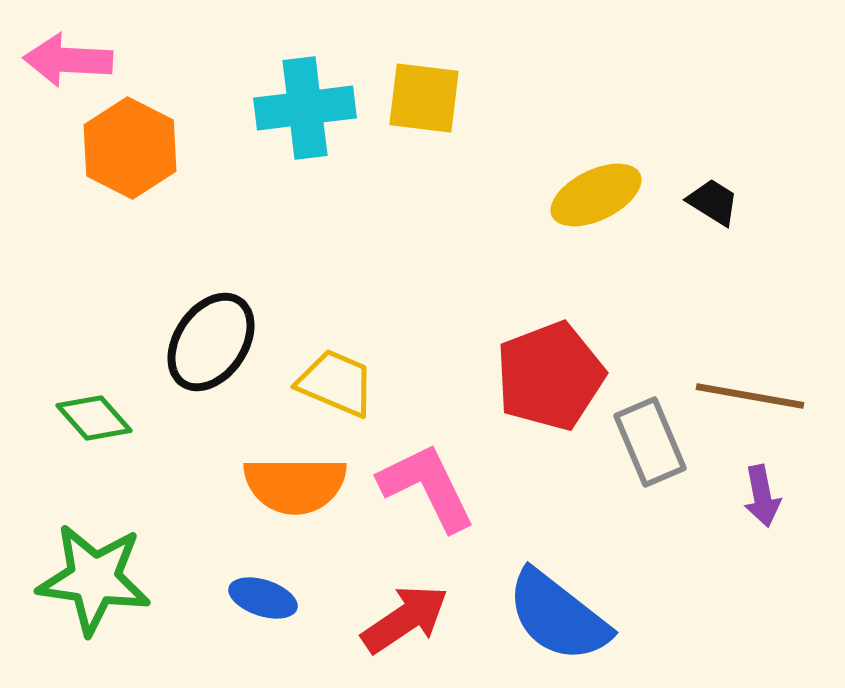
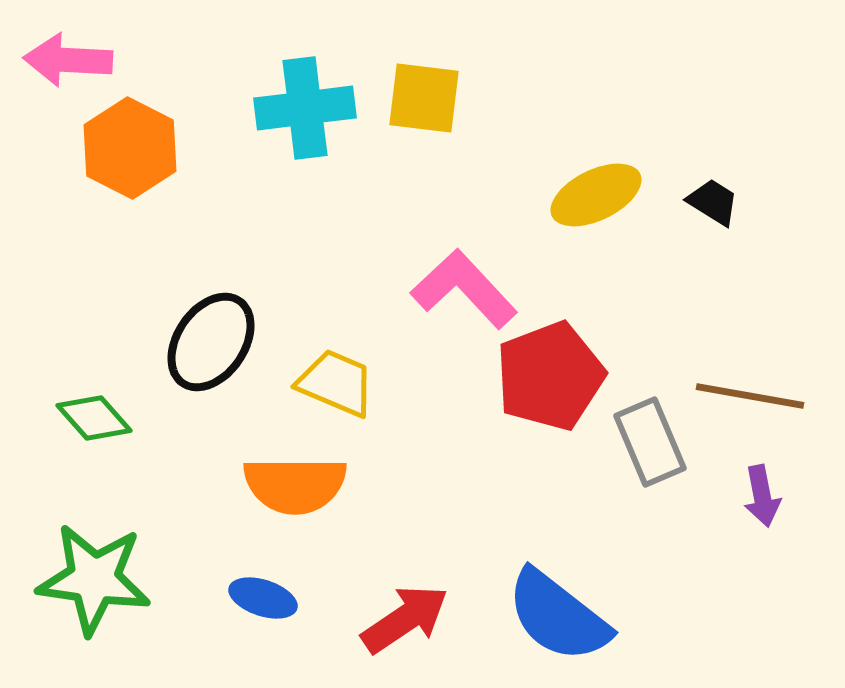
pink L-shape: moved 37 px right, 198 px up; rotated 17 degrees counterclockwise
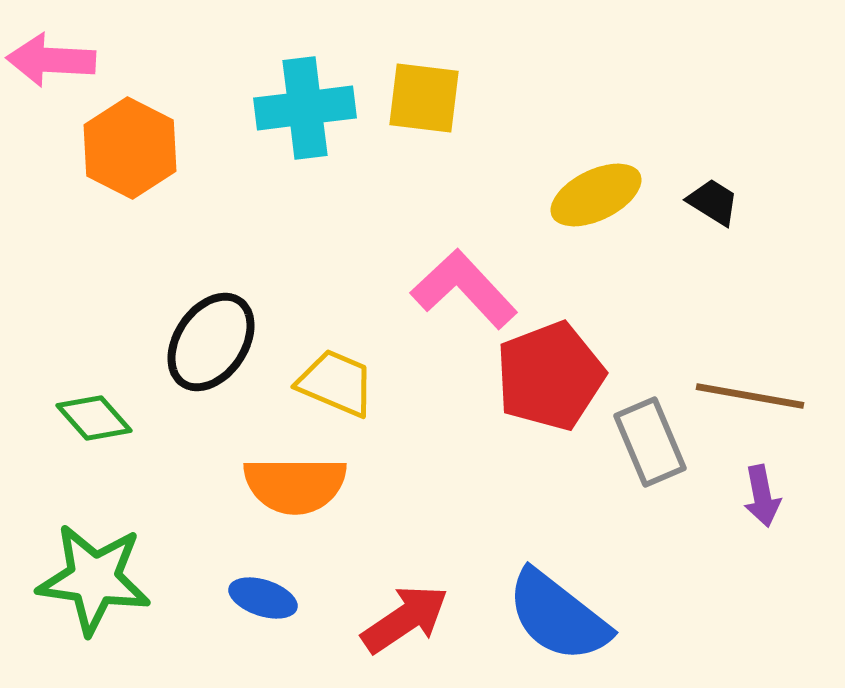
pink arrow: moved 17 px left
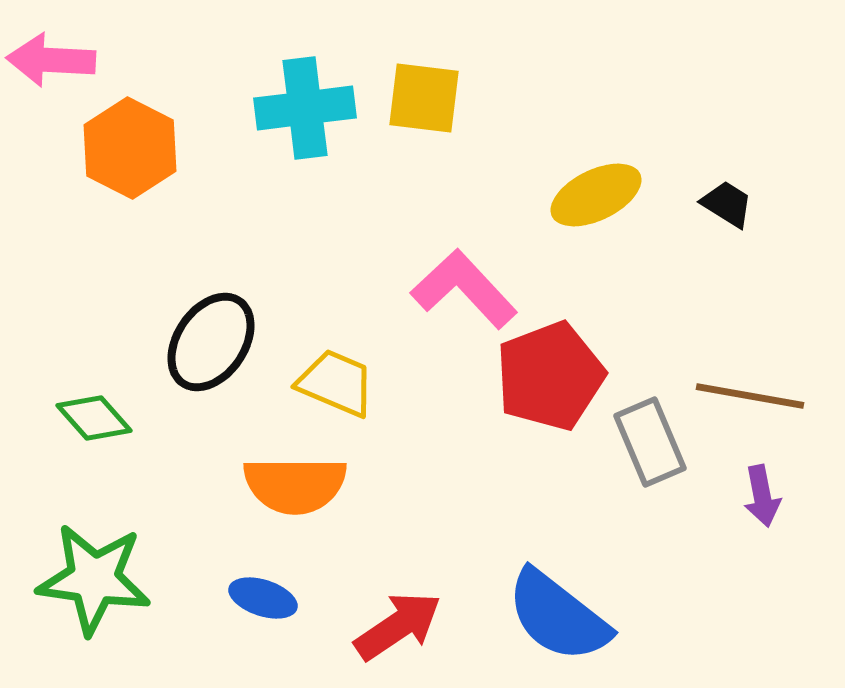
black trapezoid: moved 14 px right, 2 px down
red arrow: moved 7 px left, 7 px down
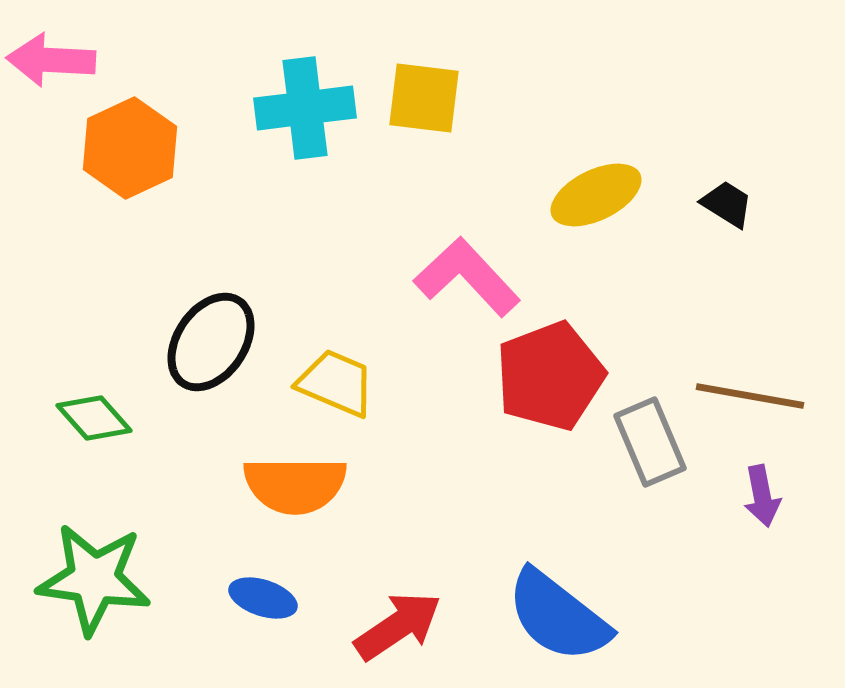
orange hexagon: rotated 8 degrees clockwise
pink L-shape: moved 3 px right, 12 px up
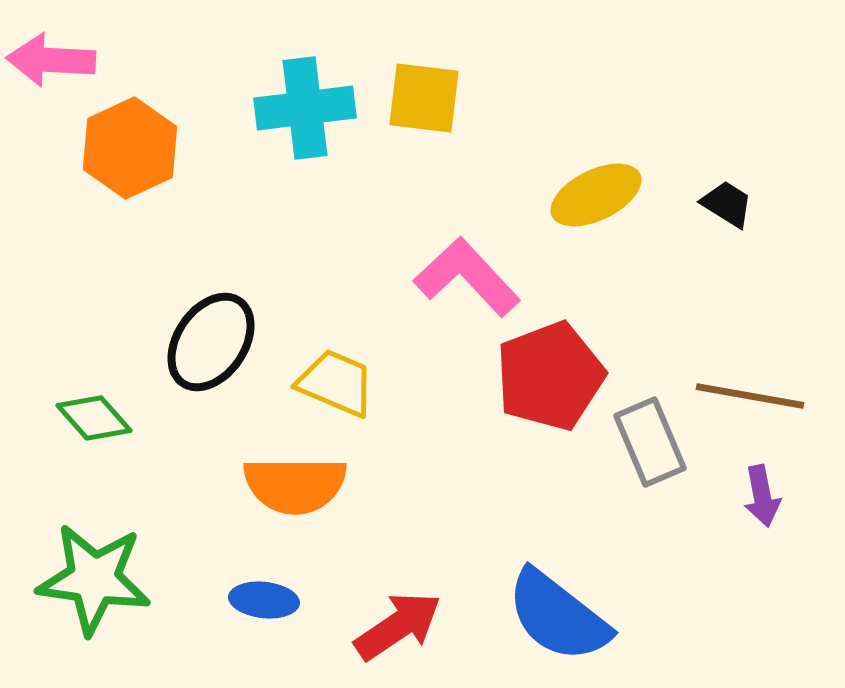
blue ellipse: moved 1 px right, 2 px down; rotated 12 degrees counterclockwise
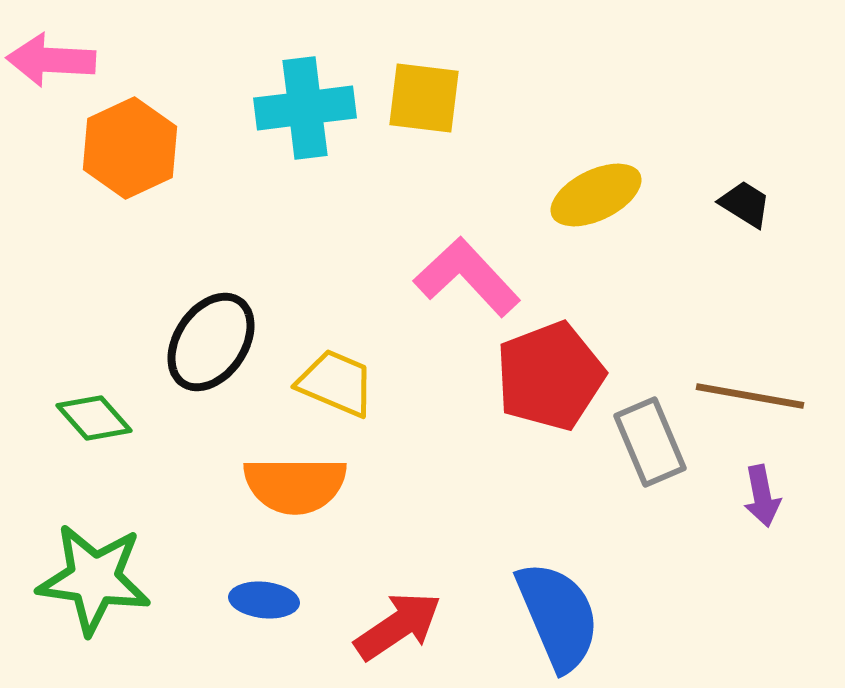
black trapezoid: moved 18 px right
blue semicircle: rotated 151 degrees counterclockwise
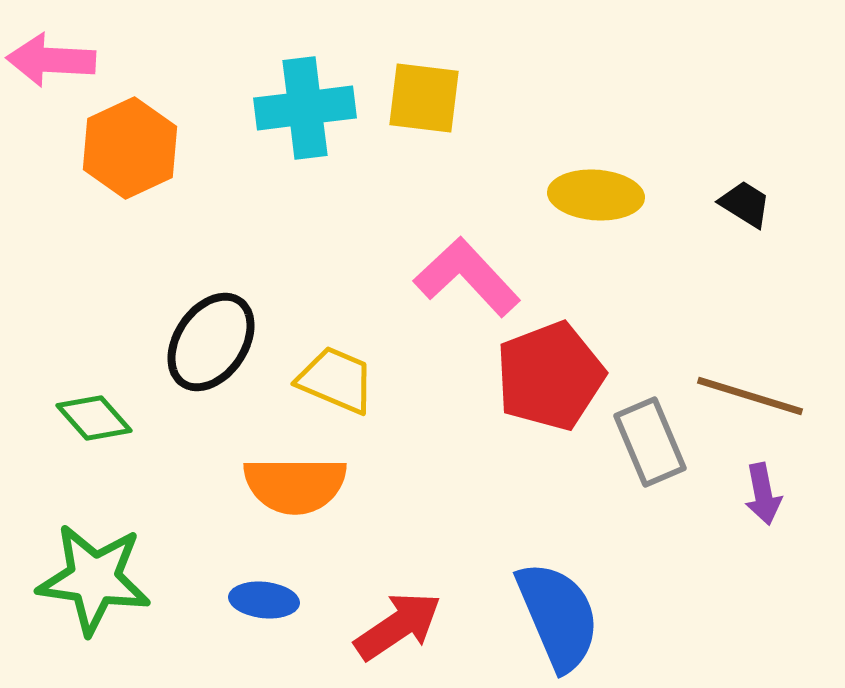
yellow ellipse: rotated 30 degrees clockwise
yellow trapezoid: moved 3 px up
brown line: rotated 7 degrees clockwise
purple arrow: moved 1 px right, 2 px up
